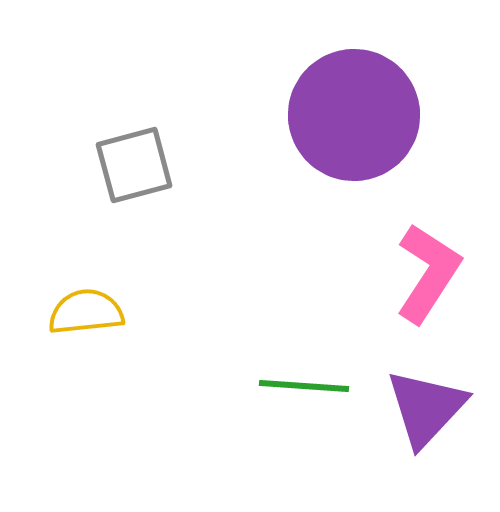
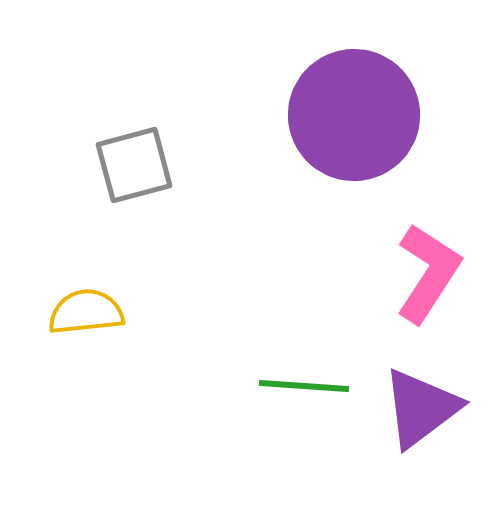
purple triangle: moved 5 px left; rotated 10 degrees clockwise
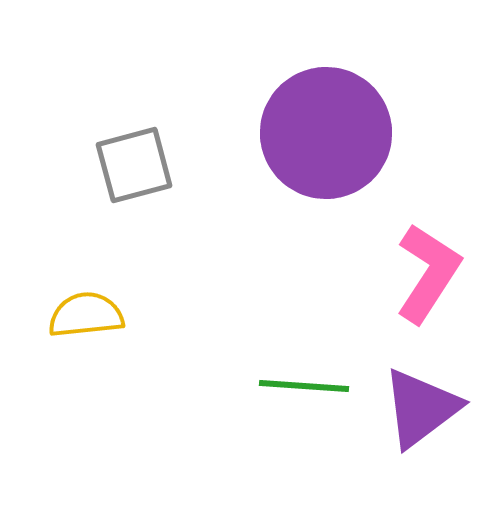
purple circle: moved 28 px left, 18 px down
yellow semicircle: moved 3 px down
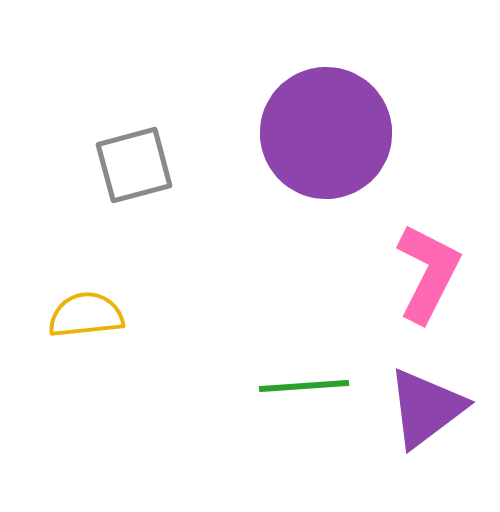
pink L-shape: rotated 6 degrees counterclockwise
green line: rotated 8 degrees counterclockwise
purple triangle: moved 5 px right
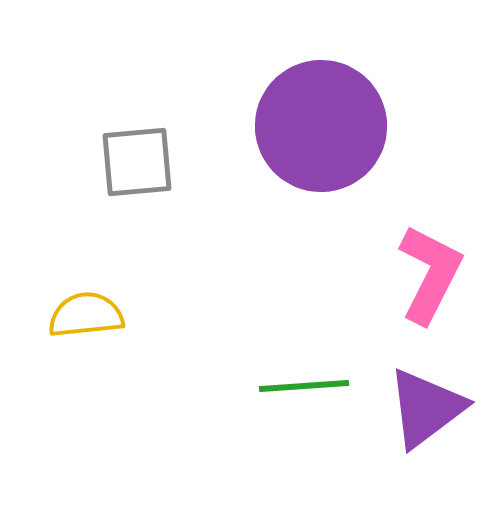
purple circle: moved 5 px left, 7 px up
gray square: moved 3 px right, 3 px up; rotated 10 degrees clockwise
pink L-shape: moved 2 px right, 1 px down
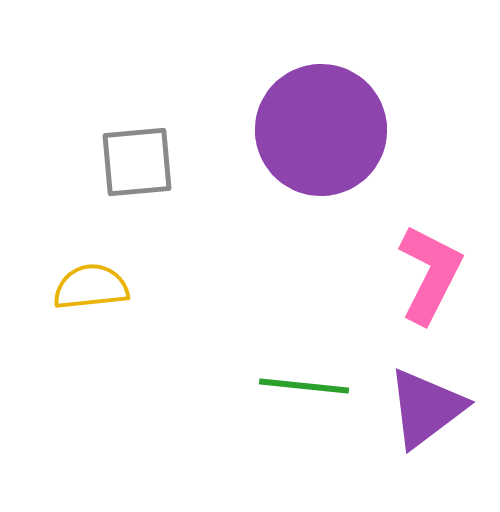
purple circle: moved 4 px down
yellow semicircle: moved 5 px right, 28 px up
green line: rotated 10 degrees clockwise
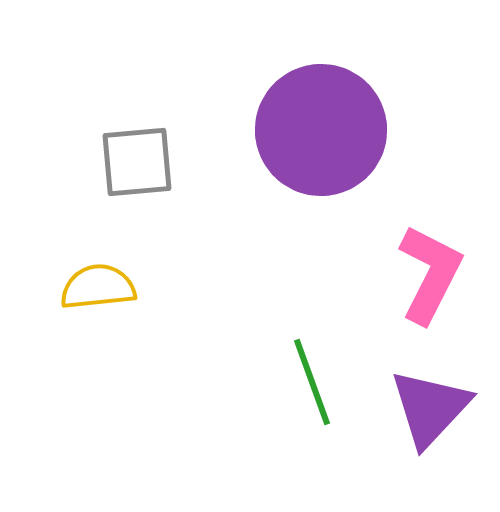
yellow semicircle: moved 7 px right
green line: moved 8 px right, 4 px up; rotated 64 degrees clockwise
purple triangle: moved 4 px right; rotated 10 degrees counterclockwise
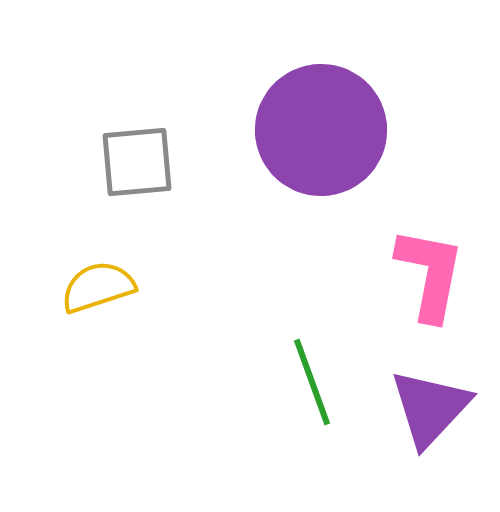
pink L-shape: rotated 16 degrees counterclockwise
yellow semicircle: rotated 12 degrees counterclockwise
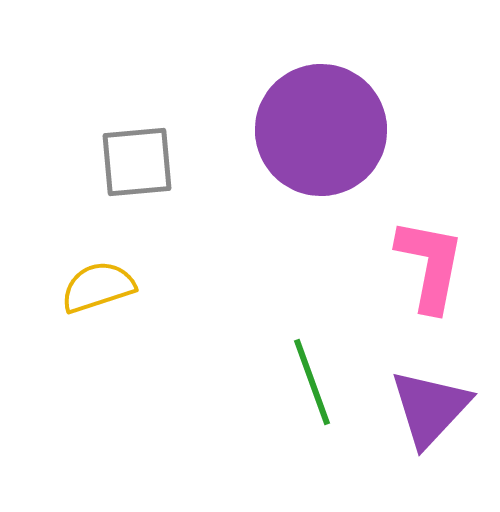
pink L-shape: moved 9 px up
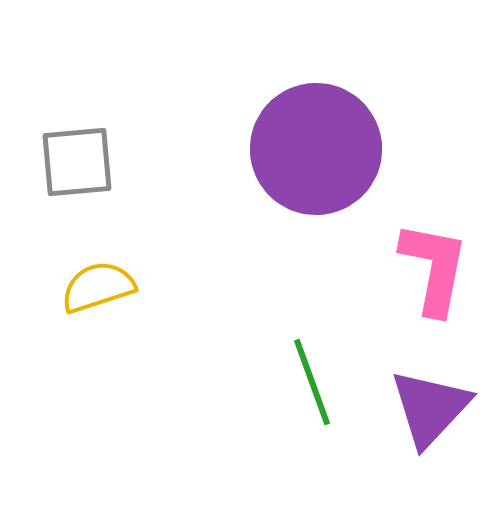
purple circle: moved 5 px left, 19 px down
gray square: moved 60 px left
pink L-shape: moved 4 px right, 3 px down
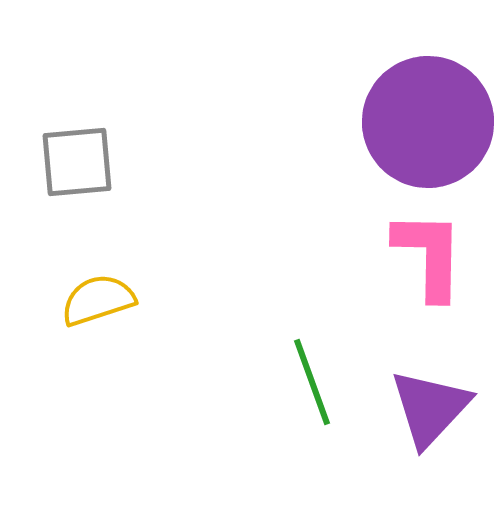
purple circle: moved 112 px right, 27 px up
pink L-shape: moved 5 px left, 13 px up; rotated 10 degrees counterclockwise
yellow semicircle: moved 13 px down
